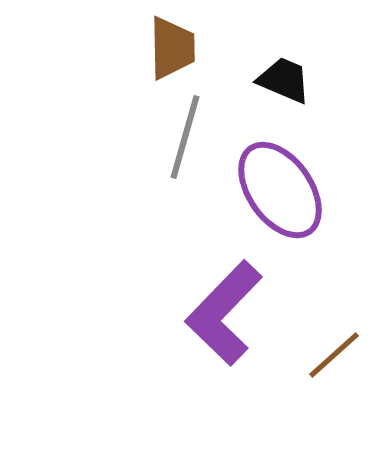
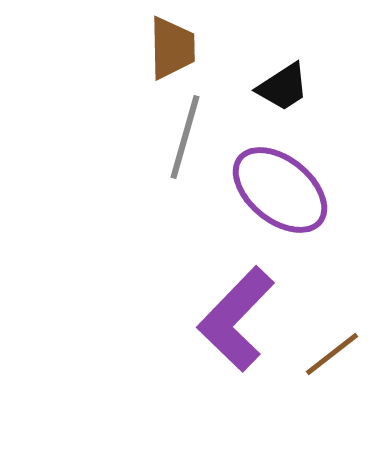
black trapezoid: moved 1 px left, 7 px down; rotated 124 degrees clockwise
purple ellipse: rotated 16 degrees counterclockwise
purple L-shape: moved 12 px right, 6 px down
brown line: moved 2 px left, 1 px up; rotated 4 degrees clockwise
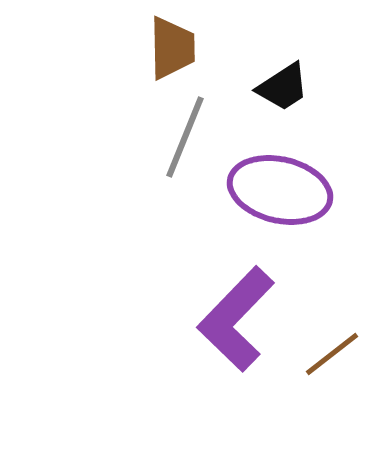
gray line: rotated 6 degrees clockwise
purple ellipse: rotated 26 degrees counterclockwise
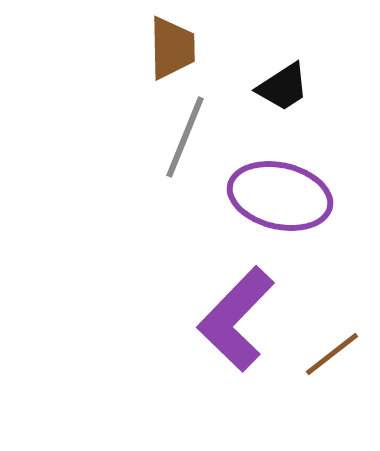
purple ellipse: moved 6 px down
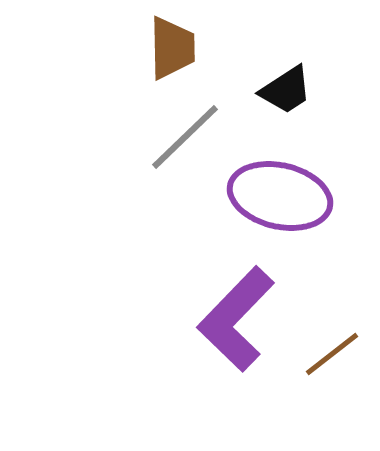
black trapezoid: moved 3 px right, 3 px down
gray line: rotated 24 degrees clockwise
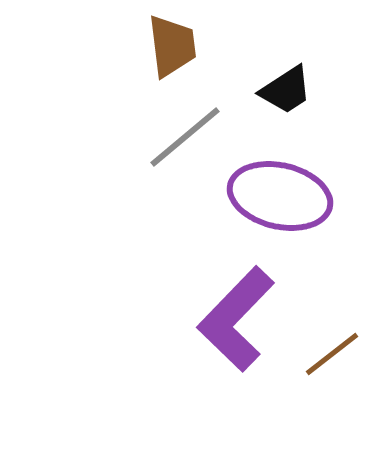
brown trapezoid: moved 2 px up; rotated 6 degrees counterclockwise
gray line: rotated 4 degrees clockwise
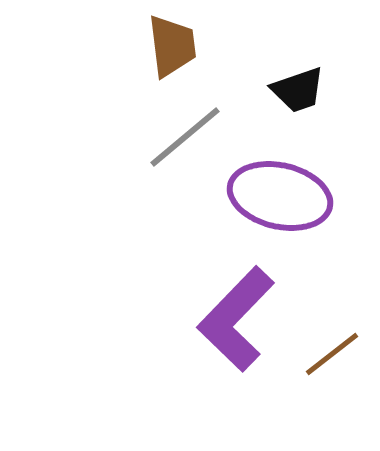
black trapezoid: moved 12 px right; rotated 14 degrees clockwise
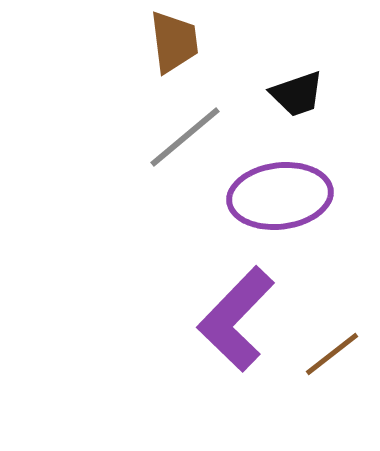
brown trapezoid: moved 2 px right, 4 px up
black trapezoid: moved 1 px left, 4 px down
purple ellipse: rotated 20 degrees counterclockwise
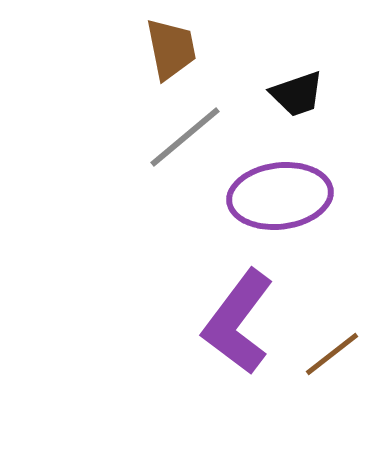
brown trapezoid: moved 3 px left, 7 px down; rotated 4 degrees counterclockwise
purple L-shape: moved 2 px right, 3 px down; rotated 7 degrees counterclockwise
